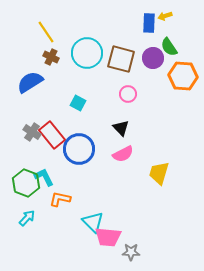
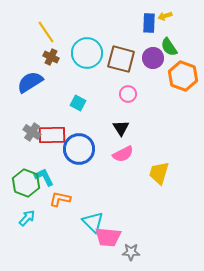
orange hexagon: rotated 16 degrees clockwise
black triangle: rotated 12 degrees clockwise
red rectangle: rotated 52 degrees counterclockwise
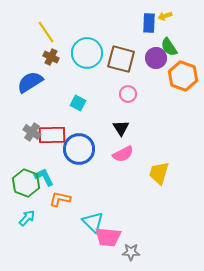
purple circle: moved 3 px right
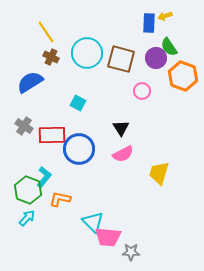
pink circle: moved 14 px right, 3 px up
gray cross: moved 8 px left, 6 px up
cyan L-shape: rotated 65 degrees clockwise
green hexagon: moved 2 px right, 7 px down
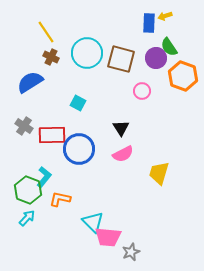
gray star: rotated 24 degrees counterclockwise
